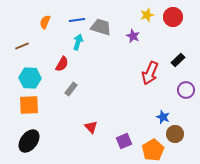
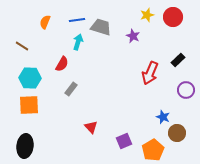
brown line: rotated 56 degrees clockwise
brown circle: moved 2 px right, 1 px up
black ellipse: moved 4 px left, 5 px down; rotated 30 degrees counterclockwise
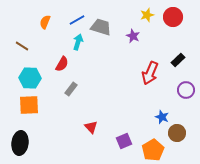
blue line: rotated 21 degrees counterclockwise
blue star: moved 1 px left
black ellipse: moved 5 px left, 3 px up
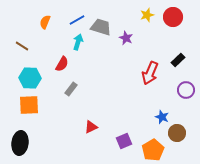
purple star: moved 7 px left, 2 px down
red triangle: rotated 48 degrees clockwise
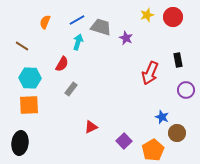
black rectangle: rotated 56 degrees counterclockwise
purple square: rotated 21 degrees counterclockwise
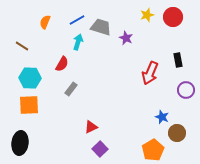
purple square: moved 24 px left, 8 px down
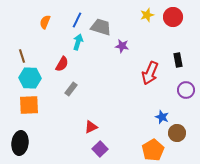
blue line: rotated 35 degrees counterclockwise
purple star: moved 4 px left, 8 px down; rotated 16 degrees counterclockwise
brown line: moved 10 px down; rotated 40 degrees clockwise
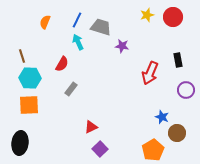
cyan arrow: rotated 42 degrees counterclockwise
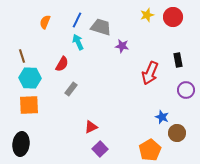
black ellipse: moved 1 px right, 1 px down
orange pentagon: moved 3 px left
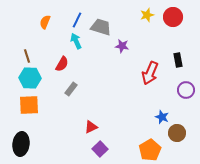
cyan arrow: moved 2 px left, 1 px up
brown line: moved 5 px right
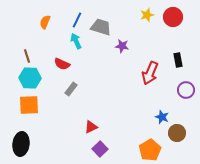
red semicircle: rotated 84 degrees clockwise
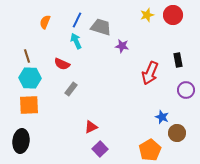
red circle: moved 2 px up
black ellipse: moved 3 px up
